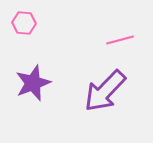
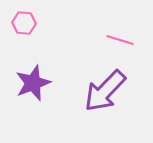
pink line: rotated 32 degrees clockwise
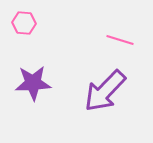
purple star: rotated 18 degrees clockwise
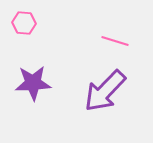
pink line: moved 5 px left, 1 px down
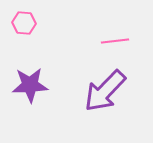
pink line: rotated 24 degrees counterclockwise
purple star: moved 3 px left, 2 px down
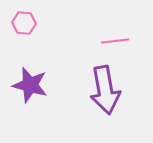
purple star: rotated 18 degrees clockwise
purple arrow: moved 1 px up; rotated 54 degrees counterclockwise
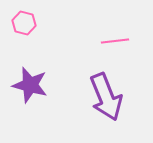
pink hexagon: rotated 10 degrees clockwise
purple arrow: moved 1 px right, 7 px down; rotated 12 degrees counterclockwise
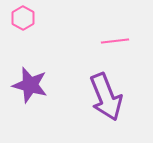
pink hexagon: moved 1 px left, 5 px up; rotated 15 degrees clockwise
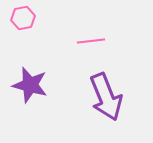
pink hexagon: rotated 20 degrees clockwise
pink line: moved 24 px left
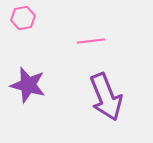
purple star: moved 2 px left
